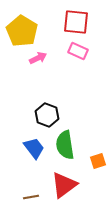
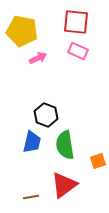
yellow pentagon: rotated 20 degrees counterclockwise
black hexagon: moved 1 px left
blue trapezoid: moved 2 px left, 6 px up; rotated 50 degrees clockwise
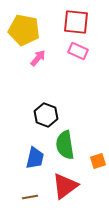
yellow pentagon: moved 2 px right, 1 px up
pink arrow: rotated 24 degrees counterclockwise
blue trapezoid: moved 3 px right, 16 px down
red triangle: moved 1 px right, 1 px down
brown line: moved 1 px left
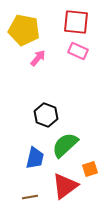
green semicircle: rotated 56 degrees clockwise
orange square: moved 8 px left, 8 px down
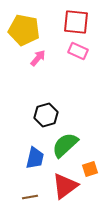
black hexagon: rotated 25 degrees clockwise
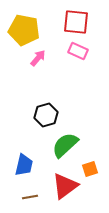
blue trapezoid: moved 11 px left, 7 px down
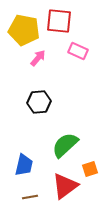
red square: moved 17 px left, 1 px up
black hexagon: moved 7 px left, 13 px up; rotated 10 degrees clockwise
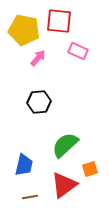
red triangle: moved 1 px left, 1 px up
